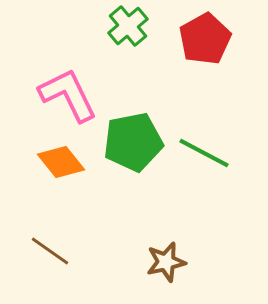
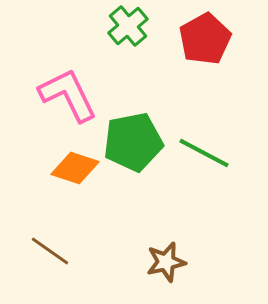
orange diamond: moved 14 px right, 6 px down; rotated 33 degrees counterclockwise
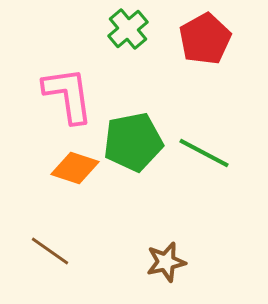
green cross: moved 3 px down
pink L-shape: rotated 18 degrees clockwise
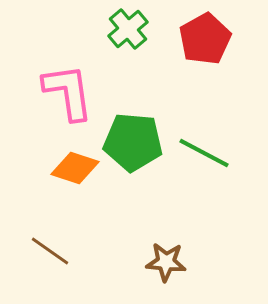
pink L-shape: moved 3 px up
green pentagon: rotated 16 degrees clockwise
brown star: rotated 18 degrees clockwise
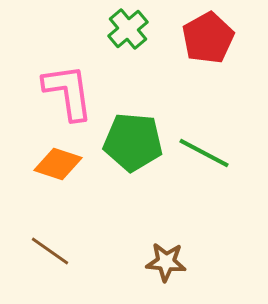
red pentagon: moved 3 px right, 1 px up
orange diamond: moved 17 px left, 4 px up
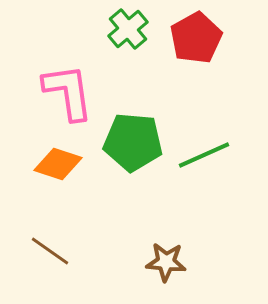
red pentagon: moved 12 px left
green line: moved 2 px down; rotated 52 degrees counterclockwise
